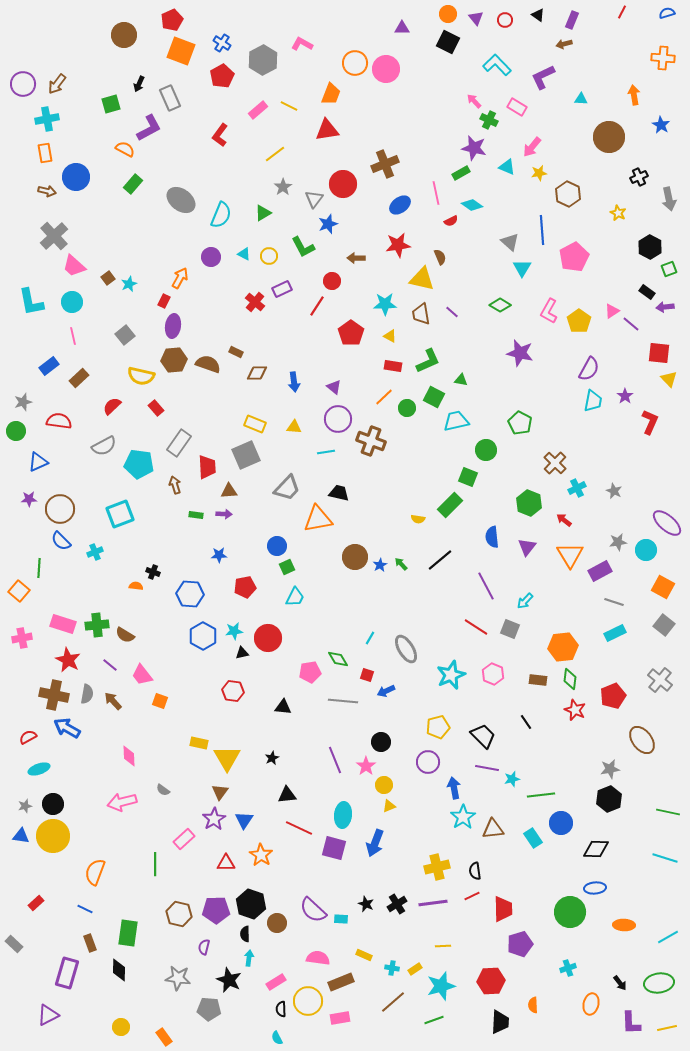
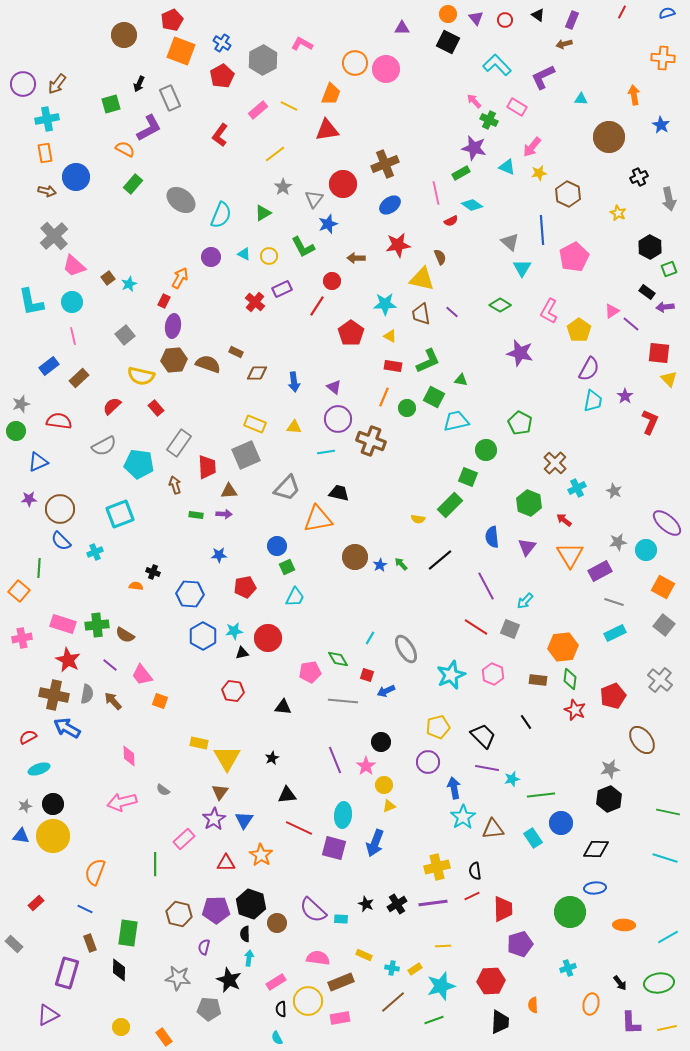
blue ellipse at (400, 205): moved 10 px left
yellow pentagon at (579, 321): moved 9 px down
orange line at (384, 397): rotated 24 degrees counterclockwise
gray star at (23, 402): moved 2 px left, 2 px down
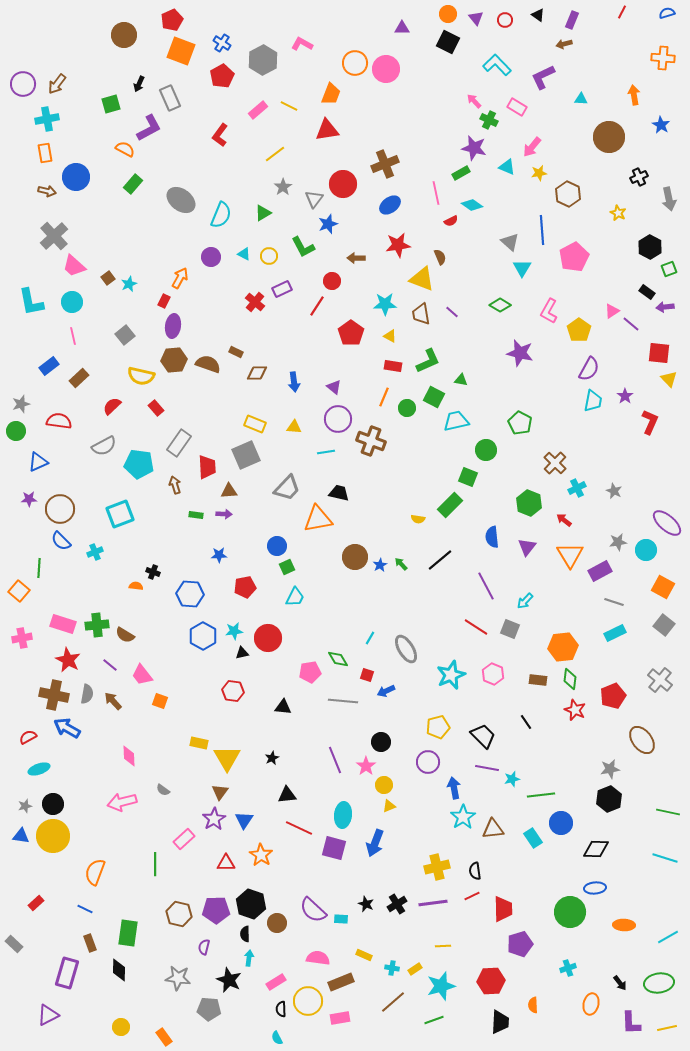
yellow triangle at (422, 279): rotated 8 degrees clockwise
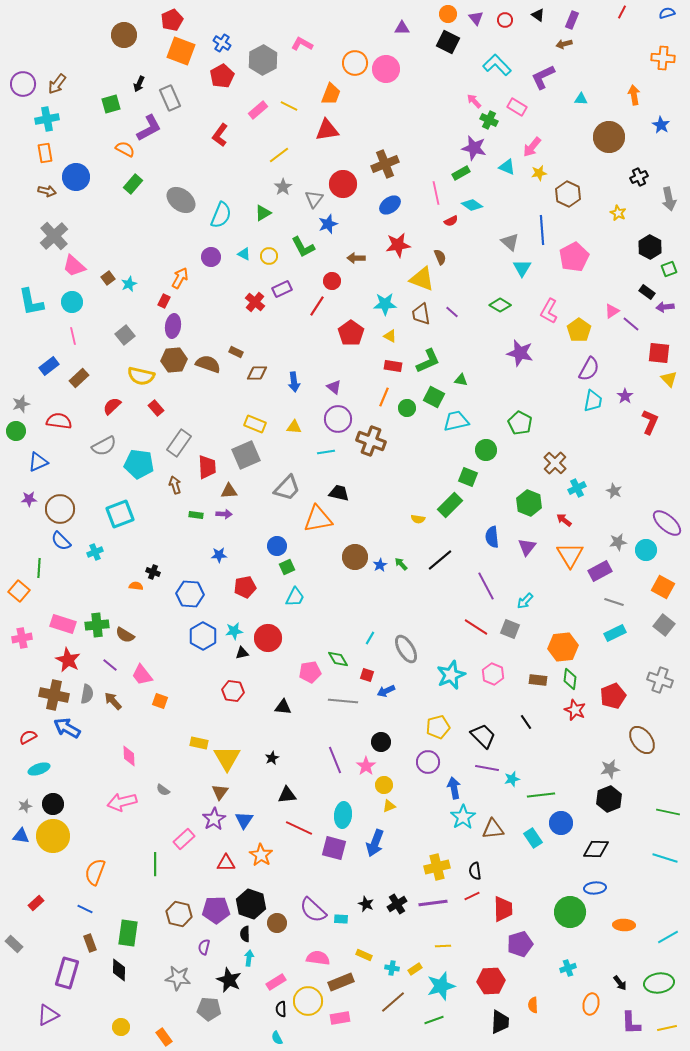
yellow line at (275, 154): moved 4 px right, 1 px down
gray cross at (660, 680): rotated 20 degrees counterclockwise
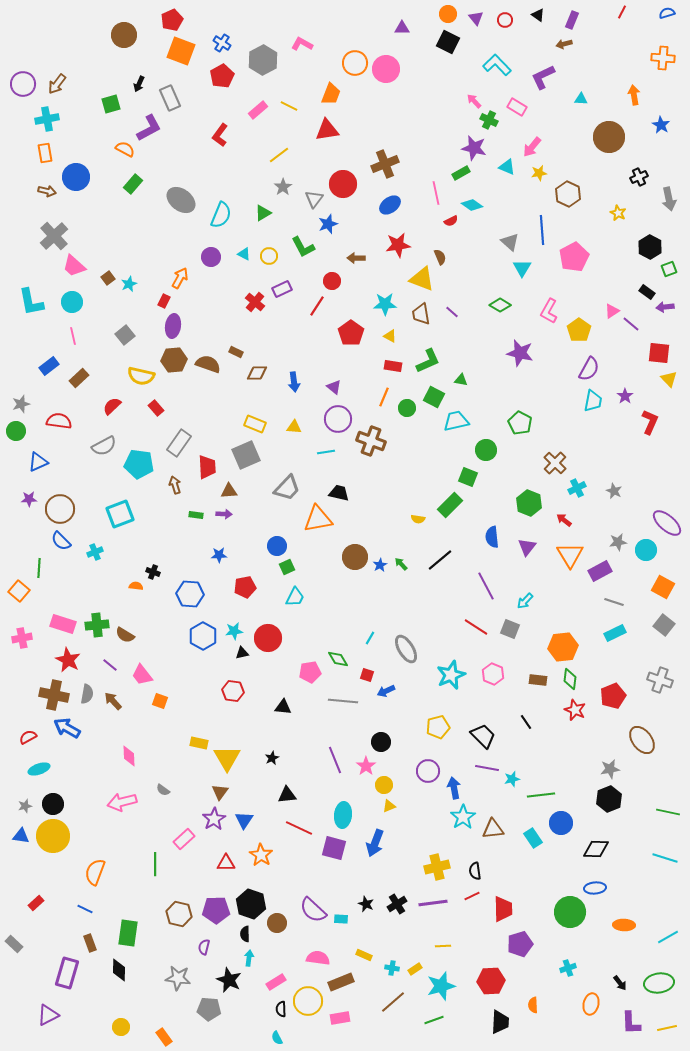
purple circle at (428, 762): moved 9 px down
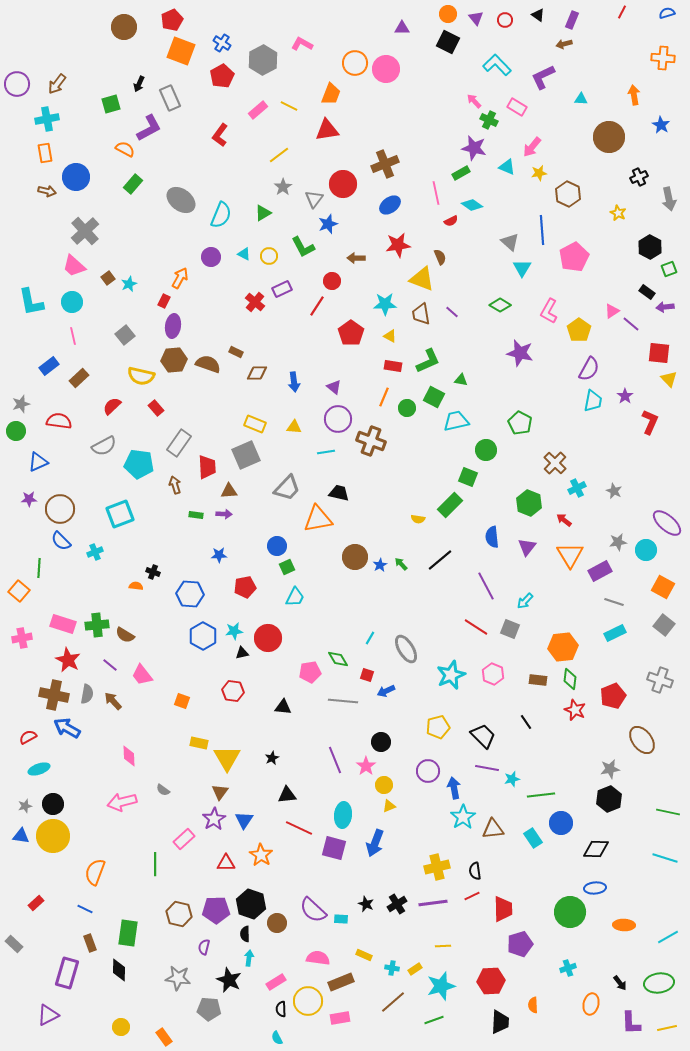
brown circle at (124, 35): moved 8 px up
purple circle at (23, 84): moved 6 px left
gray cross at (54, 236): moved 31 px right, 5 px up
orange square at (160, 701): moved 22 px right
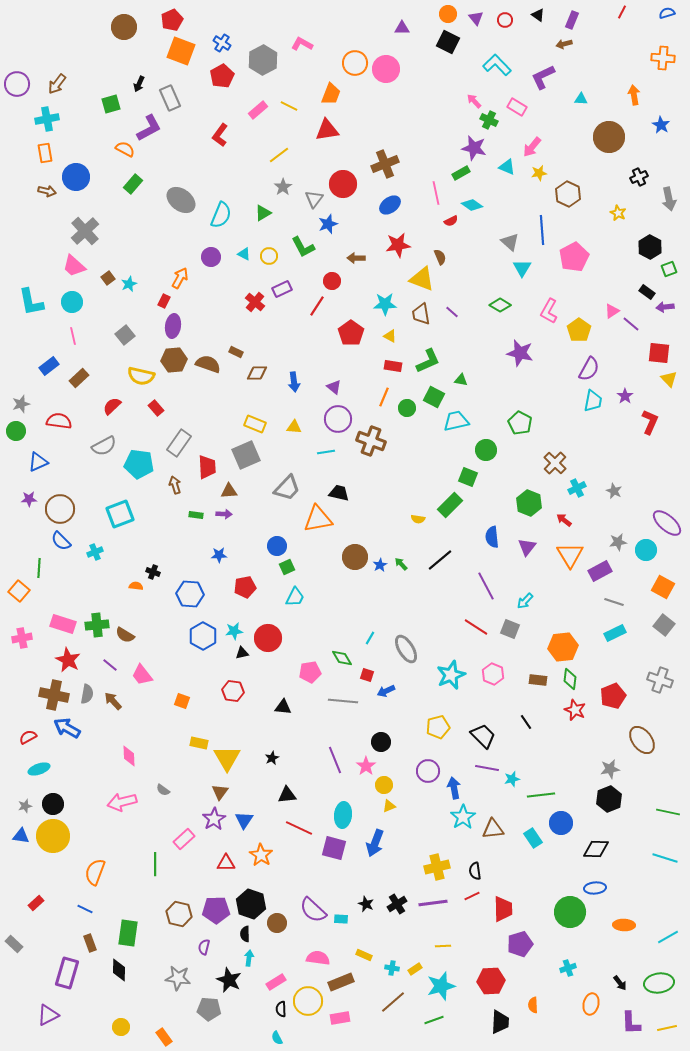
green diamond at (338, 659): moved 4 px right, 1 px up
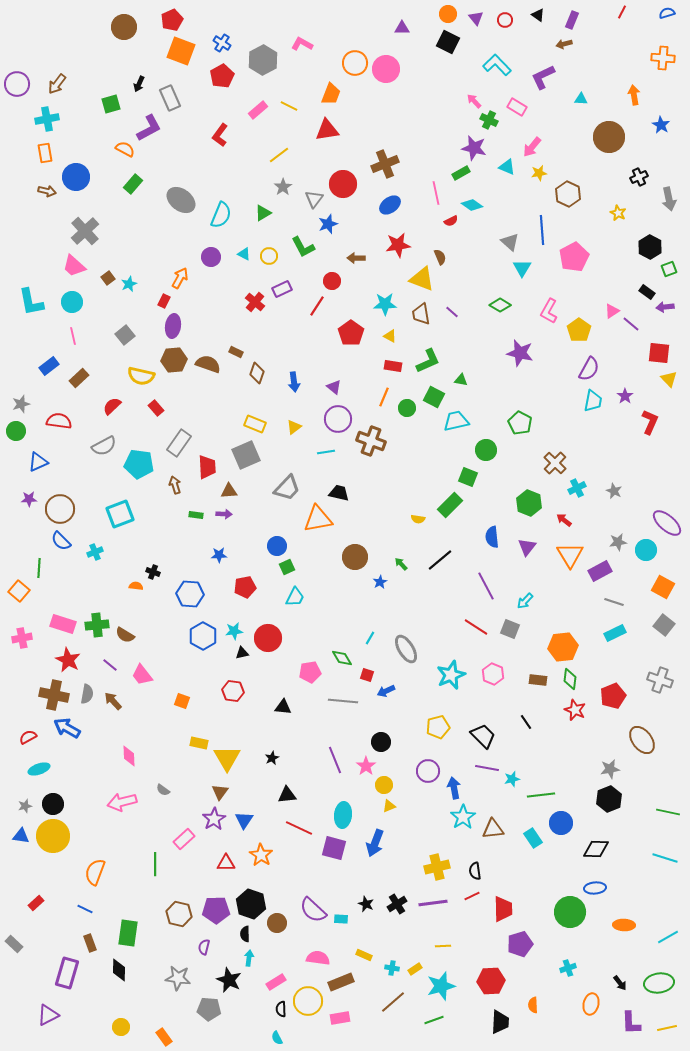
brown diamond at (257, 373): rotated 70 degrees counterclockwise
yellow triangle at (294, 427): rotated 42 degrees counterclockwise
blue star at (380, 565): moved 17 px down
